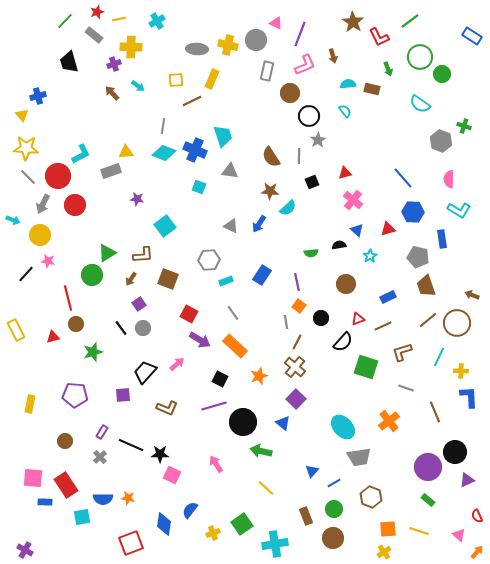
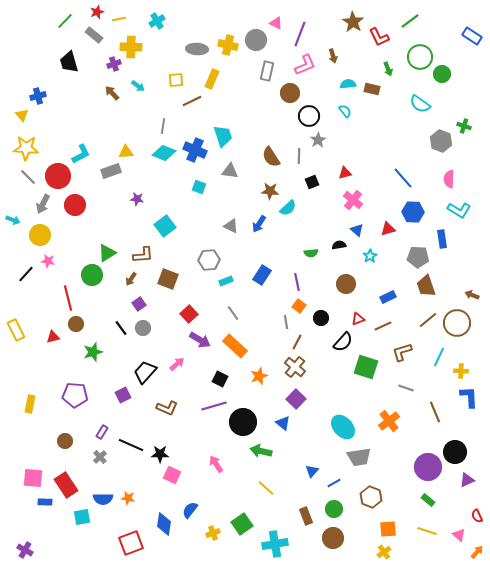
gray pentagon at (418, 257): rotated 10 degrees counterclockwise
red square at (189, 314): rotated 18 degrees clockwise
purple square at (123, 395): rotated 21 degrees counterclockwise
yellow line at (419, 531): moved 8 px right
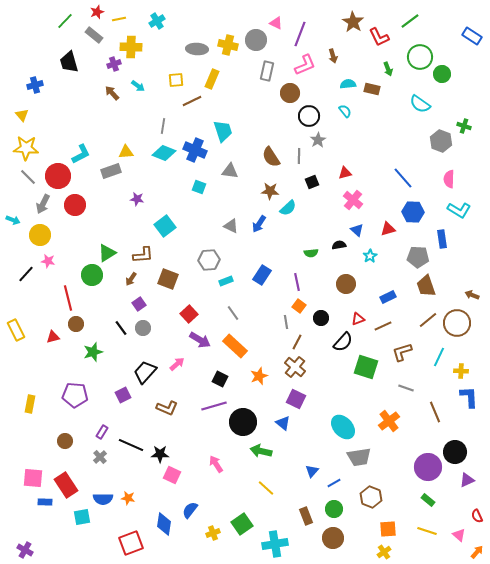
blue cross at (38, 96): moved 3 px left, 11 px up
cyan trapezoid at (223, 136): moved 5 px up
purple square at (296, 399): rotated 18 degrees counterclockwise
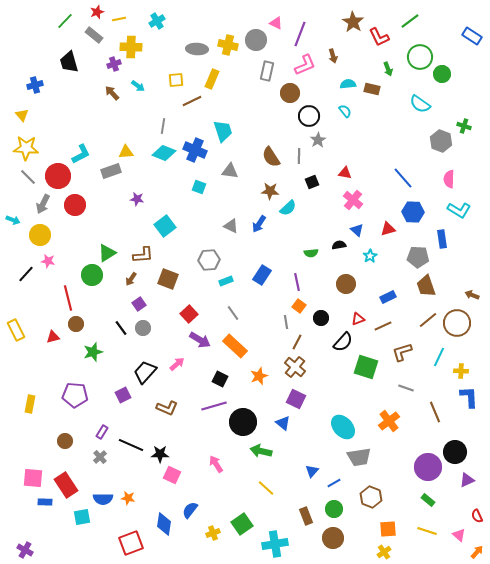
red triangle at (345, 173): rotated 24 degrees clockwise
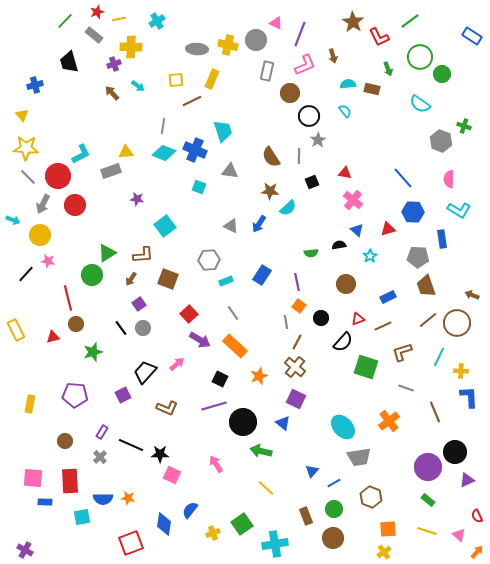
red rectangle at (66, 485): moved 4 px right, 4 px up; rotated 30 degrees clockwise
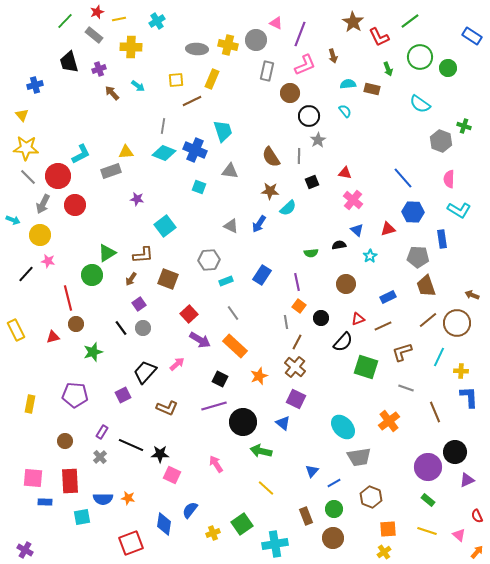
purple cross at (114, 64): moved 15 px left, 5 px down
green circle at (442, 74): moved 6 px right, 6 px up
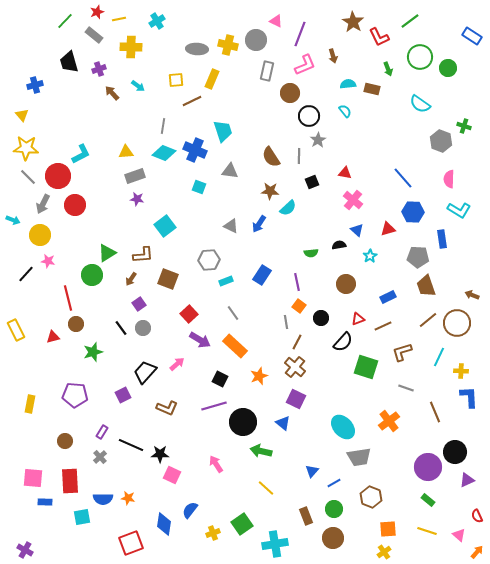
pink triangle at (276, 23): moved 2 px up
gray rectangle at (111, 171): moved 24 px right, 5 px down
